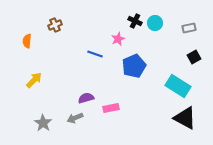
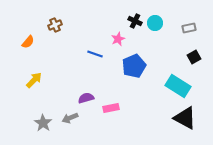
orange semicircle: moved 1 px right, 1 px down; rotated 144 degrees counterclockwise
gray arrow: moved 5 px left
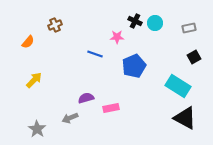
pink star: moved 1 px left, 2 px up; rotated 24 degrees clockwise
gray star: moved 6 px left, 6 px down
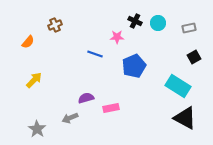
cyan circle: moved 3 px right
